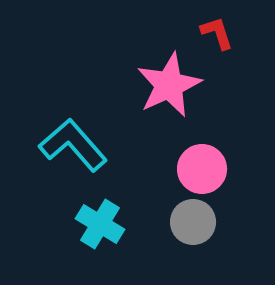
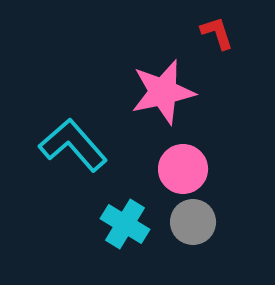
pink star: moved 6 px left, 7 px down; rotated 12 degrees clockwise
pink circle: moved 19 px left
cyan cross: moved 25 px right
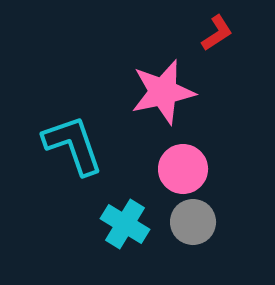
red L-shape: rotated 75 degrees clockwise
cyan L-shape: rotated 22 degrees clockwise
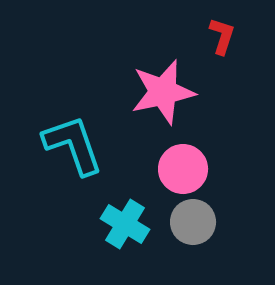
red L-shape: moved 5 px right, 3 px down; rotated 39 degrees counterclockwise
